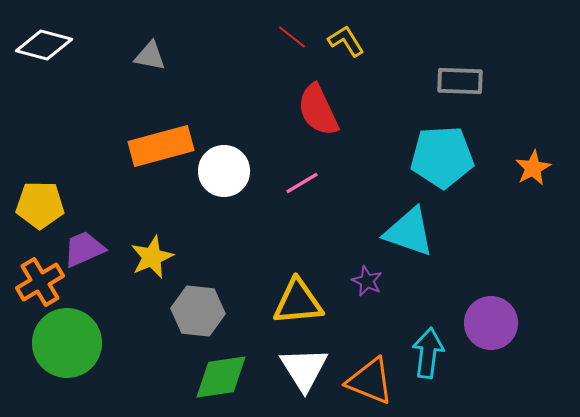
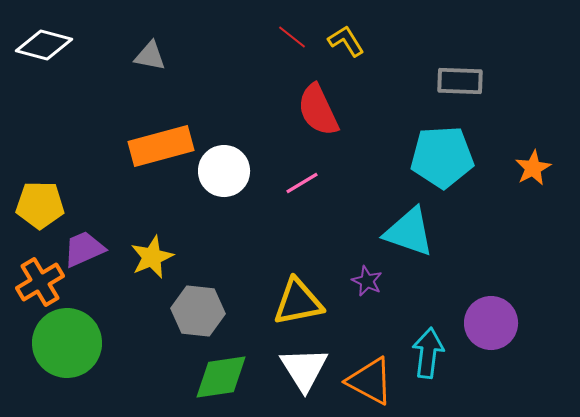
yellow triangle: rotated 6 degrees counterclockwise
orange triangle: rotated 6 degrees clockwise
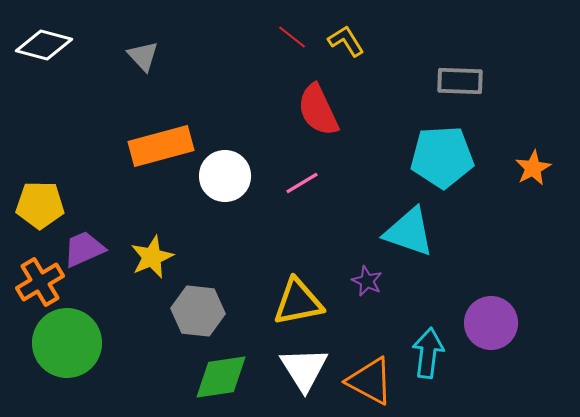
gray triangle: moved 7 px left; rotated 36 degrees clockwise
white circle: moved 1 px right, 5 px down
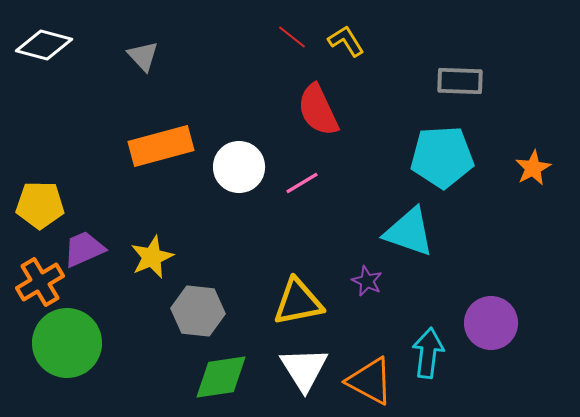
white circle: moved 14 px right, 9 px up
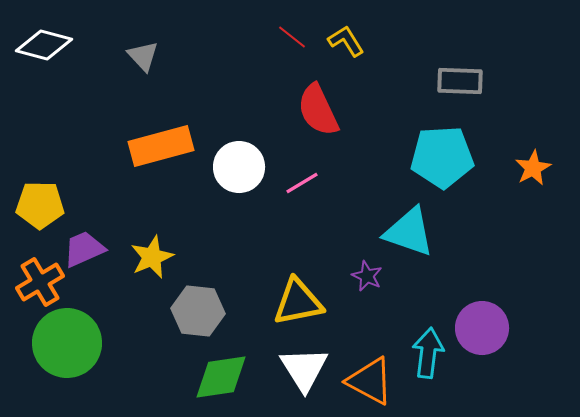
purple star: moved 5 px up
purple circle: moved 9 px left, 5 px down
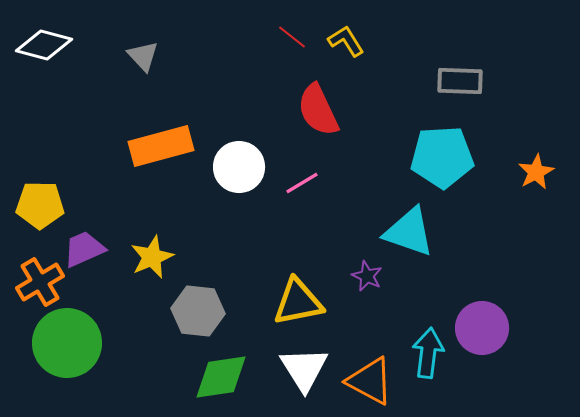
orange star: moved 3 px right, 4 px down
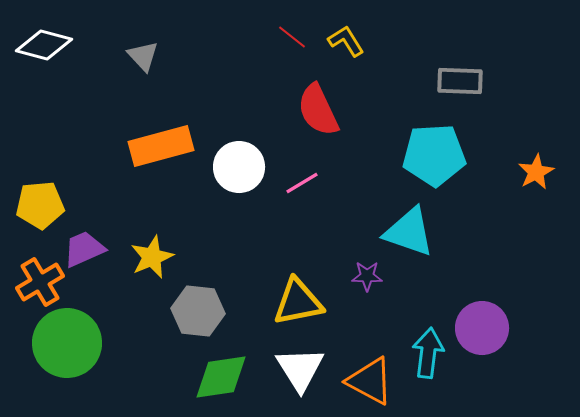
cyan pentagon: moved 8 px left, 2 px up
yellow pentagon: rotated 6 degrees counterclockwise
purple star: rotated 24 degrees counterclockwise
white triangle: moved 4 px left
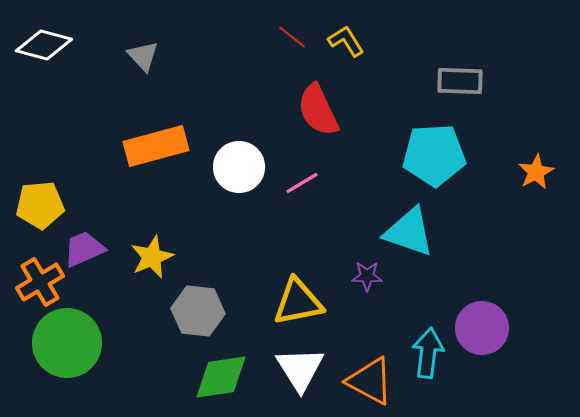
orange rectangle: moved 5 px left
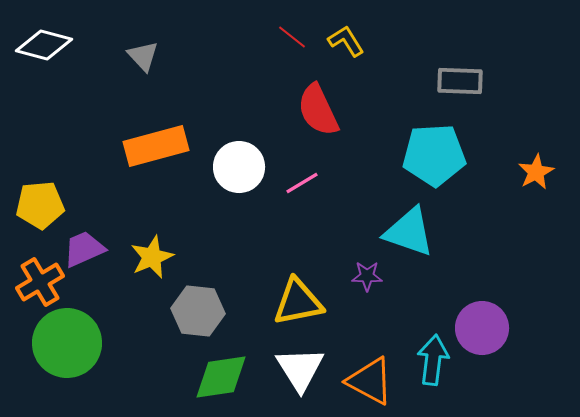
cyan arrow: moved 5 px right, 7 px down
